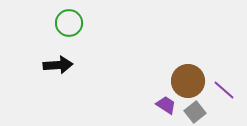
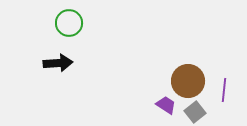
black arrow: moved 2 px up
purple line: rotated 55 degrees clockwise
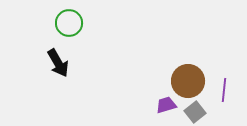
black arrow: rotated 64 degrees clockwise
purple trapezoid: rotated 50 degrees counterclockwise
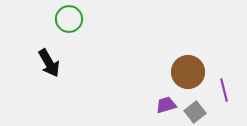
green circle: moved 4 px up
black arrow: moved 9 px left
brown circle: moved 9 px up
purple line: rotated 20 degrees counterclockwise
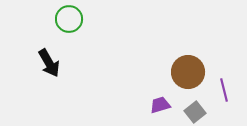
purple trapezoid: moved 6 px left
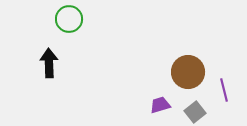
black arrow: rotated 152 degrees counterclockwise
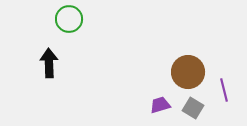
gray square: moved 2 px left, 4 px up; rotated 20 degrees counterclockwise
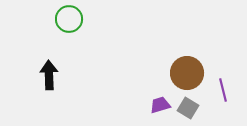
black arrow: moved 12 px down
brown circle: moved 1 px left, 1 px down
purple line: moved 1 px left
gray square: moved 5 px left
